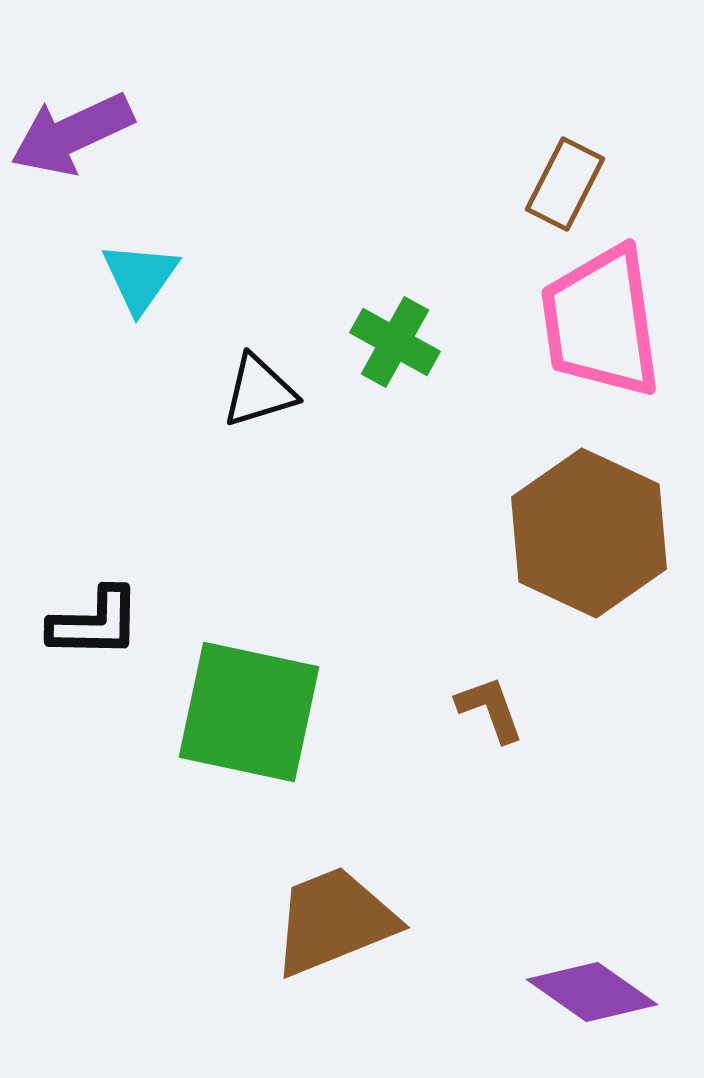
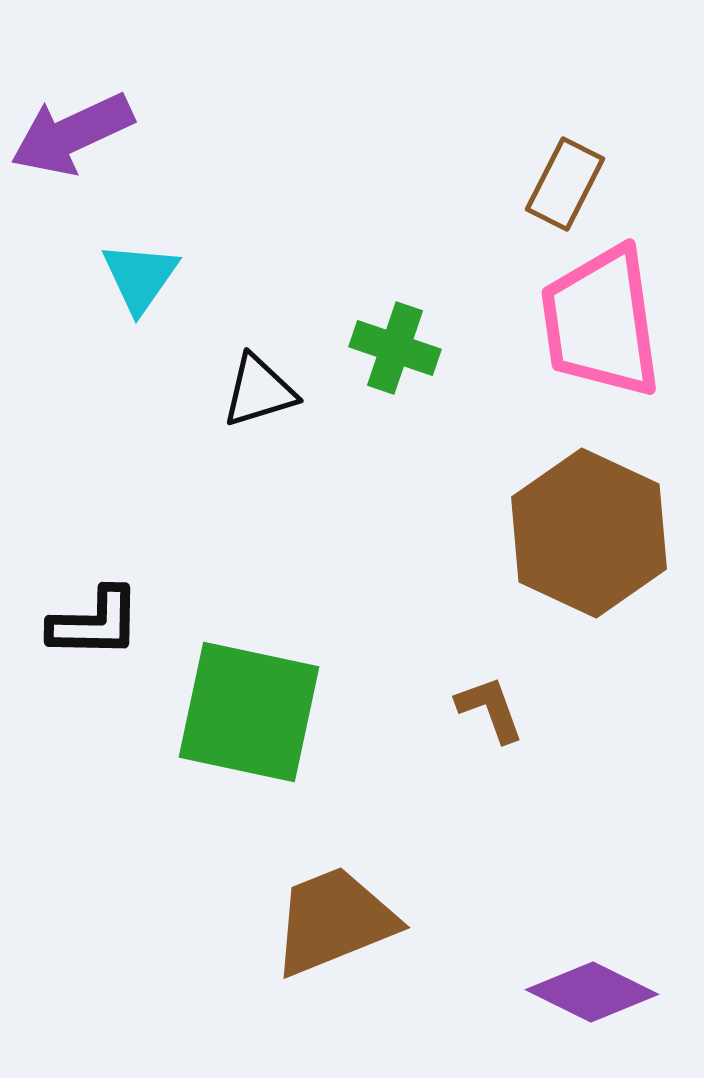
green cross: moved 6 px down; rotated 10 degrees counterclockwise
purple diamond: rotated 9 degrees counterclockwise
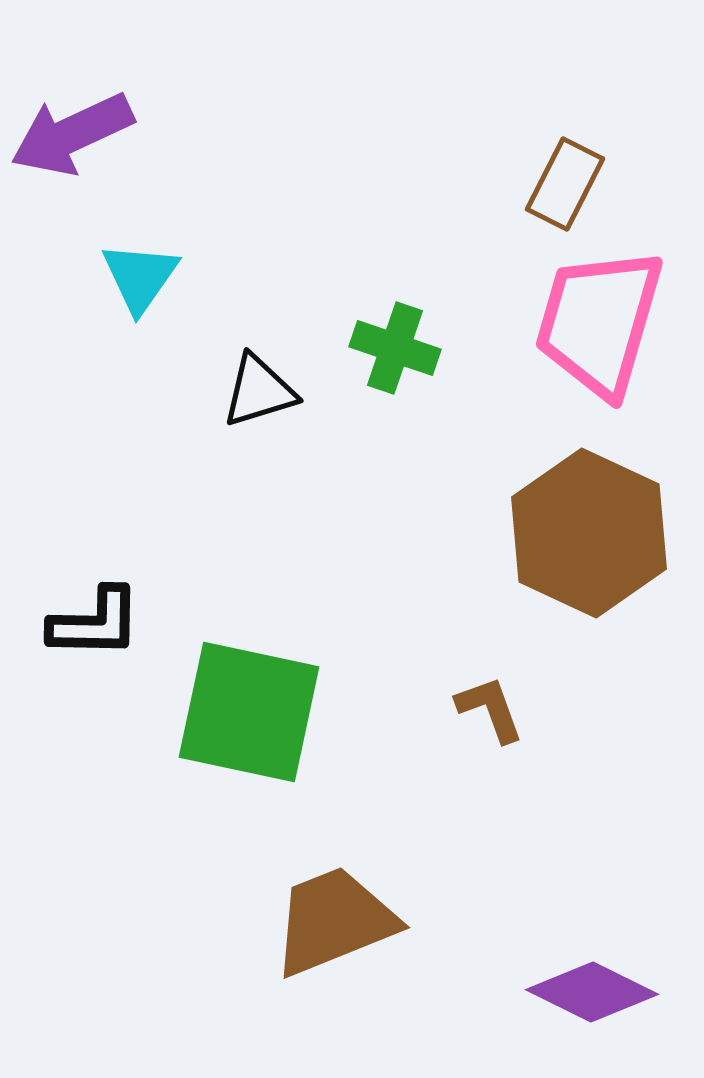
pink trapezoid: moved 2 px left; rotated 24 degrees clockwise
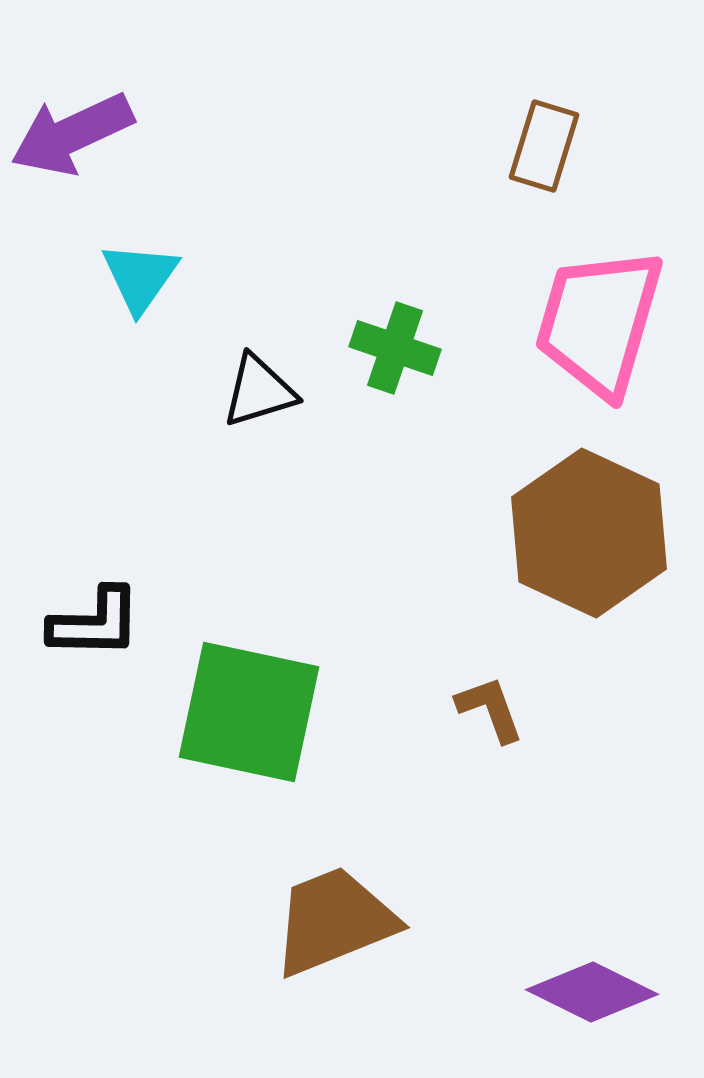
brown rectangle: moved 21 px left, 38 px up; rotated 10 degrees counterclockwise
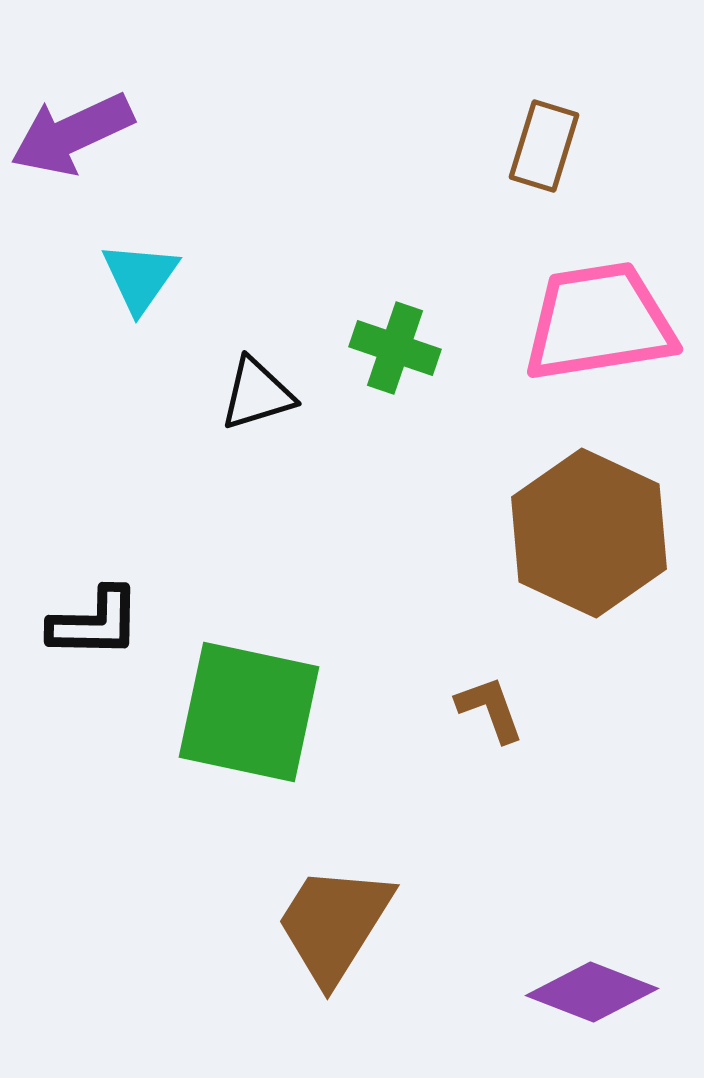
pink trapezoid: rotated 65 degrees clockwise
black triangle: moved 2 px left, 3 px down
brown trapezoid: moved 3 px down; rotated 36 degrees counterclockwise
purple diamond: rotated 5 degrees counterclockwise
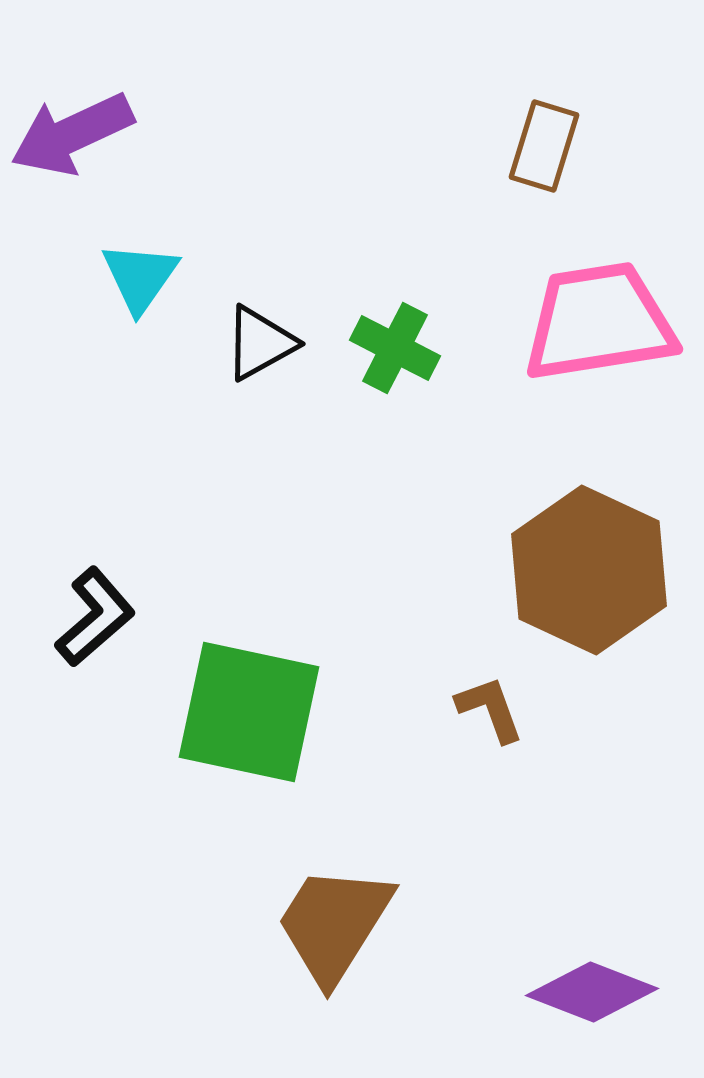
green cross: rotated 8 degrees clockwise
black triangle: moved 3 px right, 51 px up; rotated 12 degrees counterclockwise
brown hexagon: moved 37 px down
black L-shape: moved 6 px up; rotated 42 degrees counterclockwise
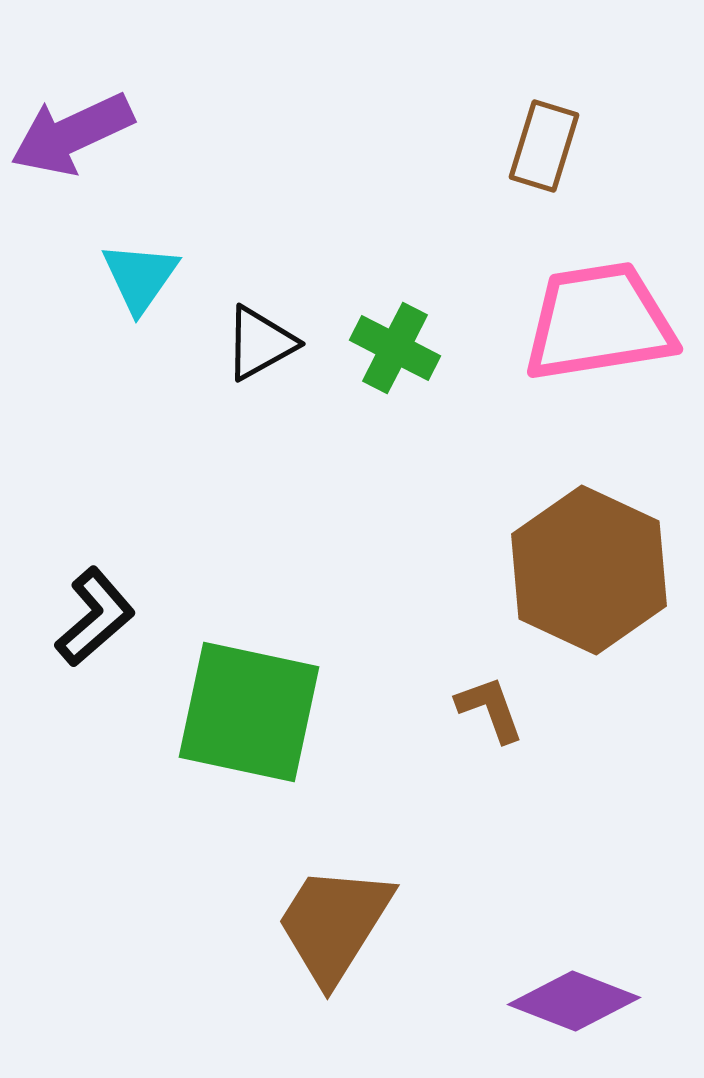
purple diamond: moved 18 px left, 9 px down
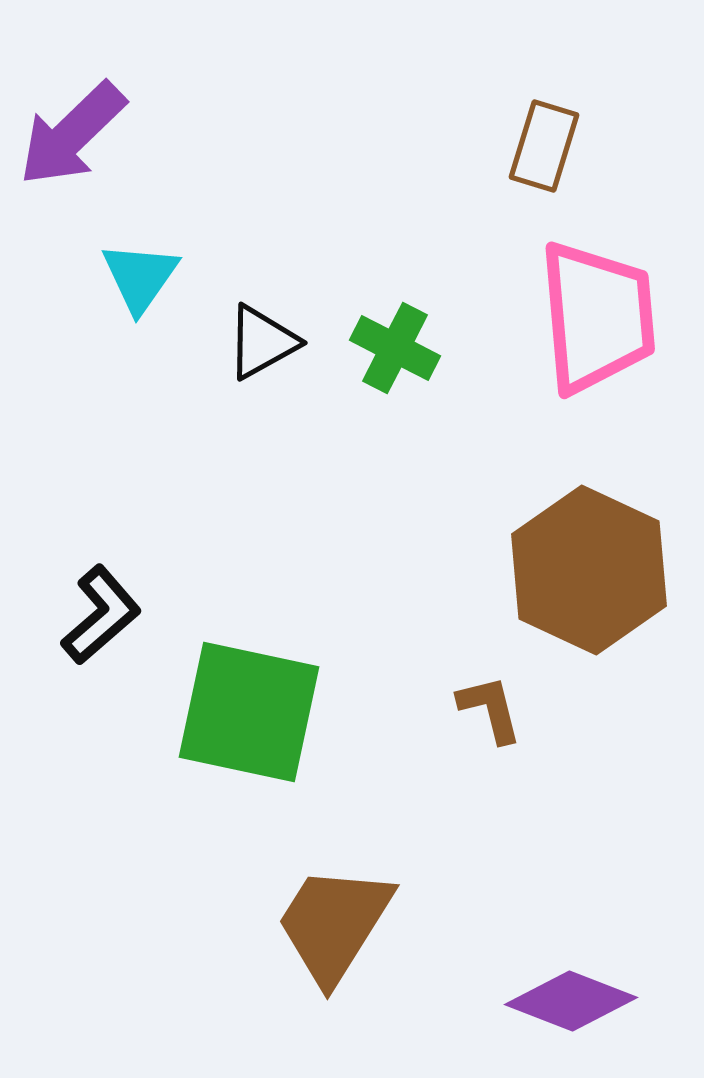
purple arrow: rotated 19 degrees counterclockwise
pink trapezoid: moved 2 px left, 5 px up; rotated 94 degrees clockwise
black triangle: moved 2 px right, 1 px up
black L-shape: moved 6 px right, 2 px up
brown L-shape: rotated 6 degrees clockwise
purple diamond: moved 3 px left
